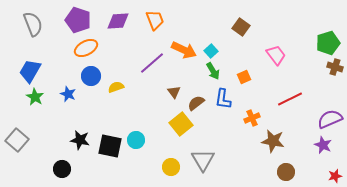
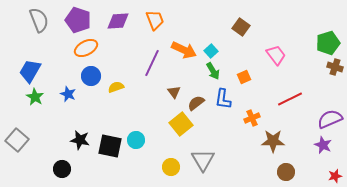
gray semicircle: moved 6 px right, 4 px up
purple line: rotated 24 degrees counterclockwise
brown star: rotated 10 degrees counterclockwise
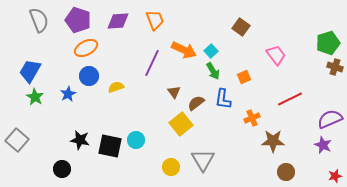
blue circle: moved 2 px left
blue star: rotated 21 degrees clockwise
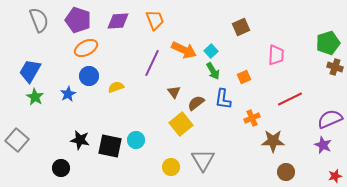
brown square: rotated 30 degrees clockwise
pink trapezoid: rotated 40 degrees clockwise
black circle: moved 1 px left, 1 px up
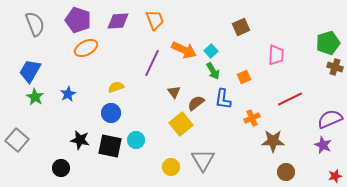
gray semicircle: moved 4 px left, 4 px down
blue circle: moved 22 px right, 37 px down
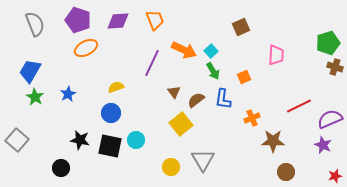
red line: moved 9 px right, 7 px down
brown semicircle: moved 3 px up
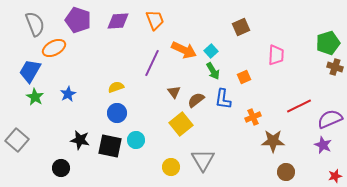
orange ellipse: moved 32 px left
blue circle: moved 6 px right
orange cross: moved 1 px right, 1 px up
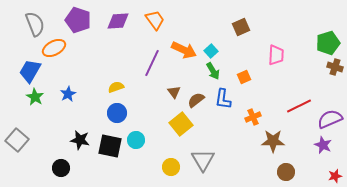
orange trapezoid: rotated 15 degrees counterclockwise
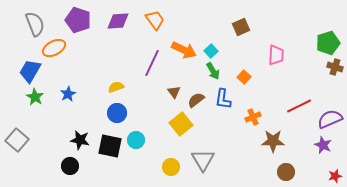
orange square: rotated 24 degrees counterclockwise
black circle: moved 9 px right, 2 px up
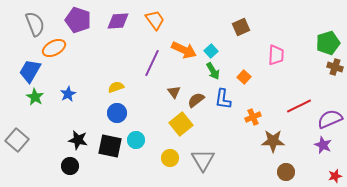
black star: moved 2 px left
yellow circle: moved 1 px left, 9 px up
